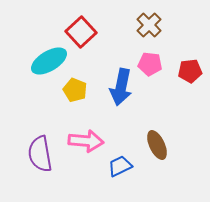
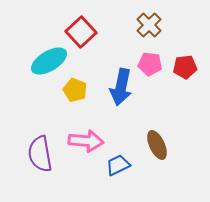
red pentagon: moved 5 px left, 4 px up
blue trapezoid: moved 2 px left, 1 px up
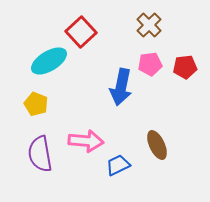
pink pentagon: rotated 15 degrees counterclockwise
yellow pentagon: moved 39 px left, 14 px down
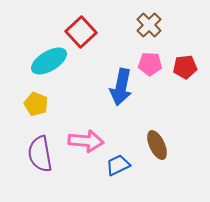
pink pentagon: rotated 10 degrees clockwise
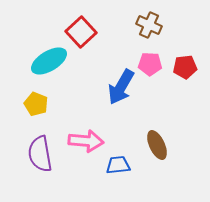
brown cross: rotated 20 degrees counterclockwise
blue arrow: rotated 18 degrees clockwise
blue trapezoid: rotated 20 degrees clockwise
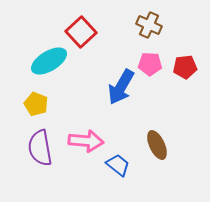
purple semicircle: moved 6 px up
blue trapezoid: rotated 45 degrees clockwise
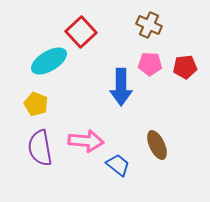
blue arrow: rotated 30 degrees counterclockwise
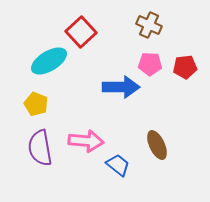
blue arrow: rotated 90 degrees counterclockwise
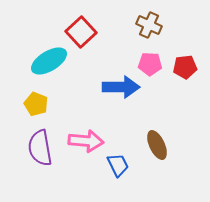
blue trapezoid: rotated 25 degrees clockwise
